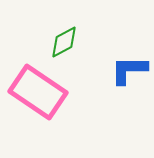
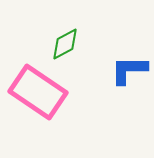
green diamond: moved 1 px right, 2 px down
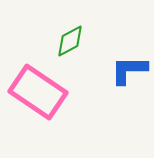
green diamond: moved 5 px right, 3 px up
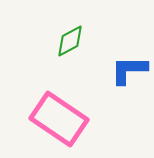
pink rectangle: moved 21 px right, 27 px down
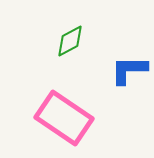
pink rectangle: moved 5 px right, 1 px up
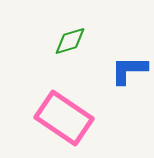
green diamond: rotated 12 degrees clockwise
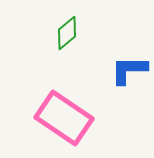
green diamond: moved 3 px left, 8 px up; rotated 24 degrees counterclockwise
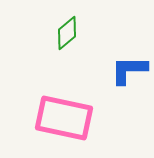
pink rectangle: rotated 22 degrees counterclockwise
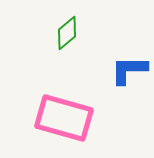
pink rectangle: rotated 4 degrees clockwise
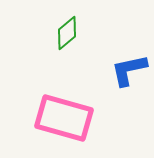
blue L-shape: rotated 12 degrees counterclockwise
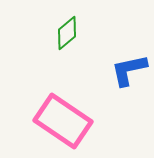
pink rectangle: moved 1 px left, 3 px down; rotated 18 degrees clockwise
